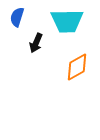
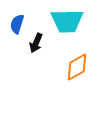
blue semicircle: moved 7 px down
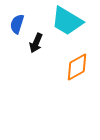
cyan trapezoid: rotated 32 degrees clockwise
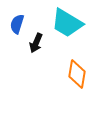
cyan trapezoid: moved 2 px down
orange diamond: moved 7 px down; rotated 52 degrees counterclockwise
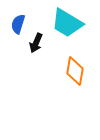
blue semicircle: moved 1 px right
orange diamond: moved 2 px left, 3 px up
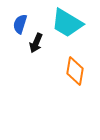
blue semicircle: moved 2 px right
